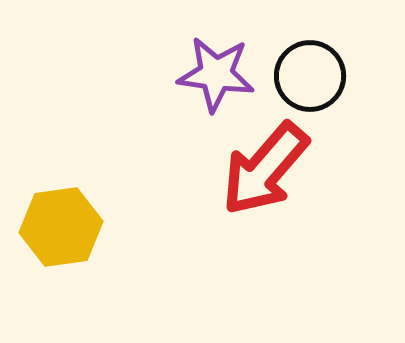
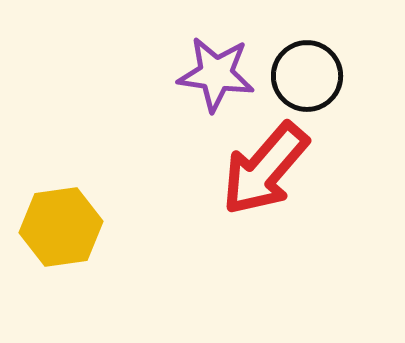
black circle: moved 3 px left
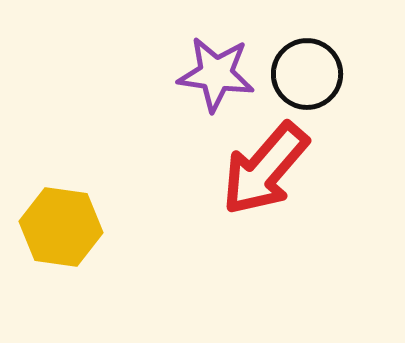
black circle: moved 2 px up
yellow hexagon: rotated 16 degrees clockwise
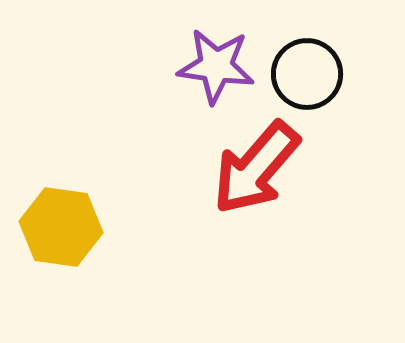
purple star: moved 8 px up
red arrow: moved 9 px left, 1 px up
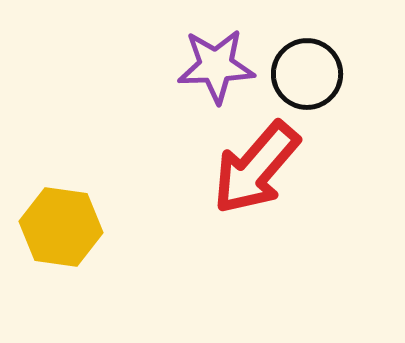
purple star: rotated 10 degrees counterclockwise
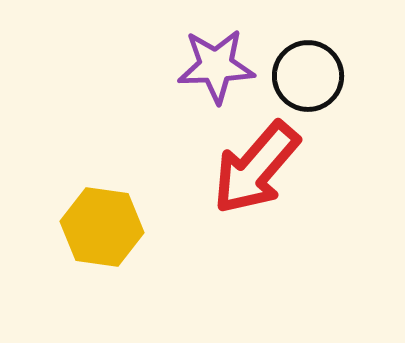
black circle: moved 1 px right, 2 px down
yellow hexagon: moved 41 px right
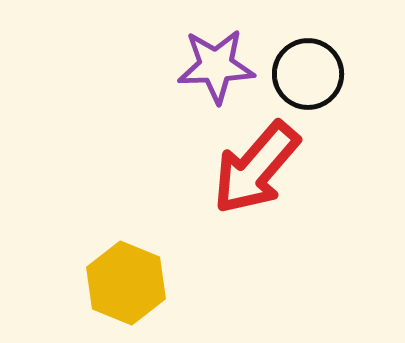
black circle: moved 2 px up
yellow hexagon: moved 24 px right, 56 px down; rotated 14 degrees clockwise
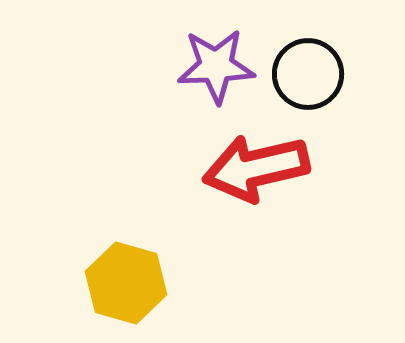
red arrow: rotated 36 degrees clockwise
yellow hexagon: rotated 6 degrees counterclockwise
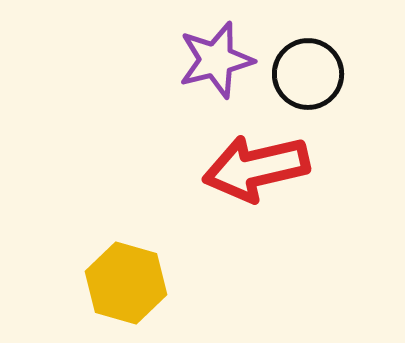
purple star: moved 6 px up; rotated 12 degrees counterclockwise
